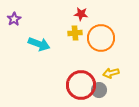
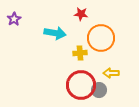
yellow cross: moved 5 px right, 20 px down
cyan arrow: moved 16 px right, 11 px up; rotated 10 degrees counterclockwise
yellow arrow: rotated 14 degrees clockwise
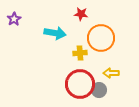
red circle: moved 1 px left, 1 px up
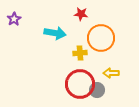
gray circle: moved 2 px left
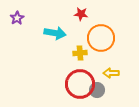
purple star: moved 3 px right, 1 px up
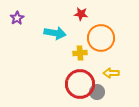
gray circle: moved 2 px down
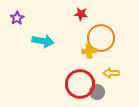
cyan arrow: moved 12 px left, 8 px down
yellow cross: moved 9 px right, 2 px up
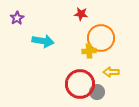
yellow arrow: moved 1 px up
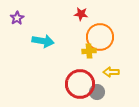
orange circle: moved 1 px left, 1 px up
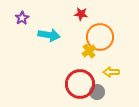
purple star: moved 5 px right
cyan arrow: moved 6 px right, 6 px up
yellow cross: rotated 32 degrees counterclockwise
